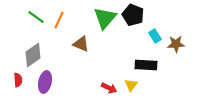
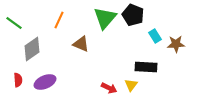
green line: moved 22 px left, 6 px down
gray diamond: moved 1 px left, 6 px up
black rectangle: moved 2 px down
purple ellipse: rotated 55 degrees clockwise
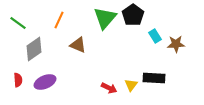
black pentagon: rotated 15 degrees clockwise
green line: moved 4 px right
brown triangle: moved 3 px left, 1 px down
gray diamond: moved 2 px right
black rectangle: moved 8 px right, 11 px down
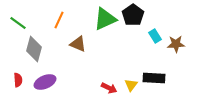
green triangle: moved 1 px down; rotated 25 degrees clockwise
brown triangle: moved 1 px up
gray diamond: rotated 40 degrees counterclockwise
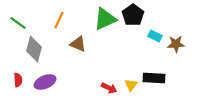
cyan rectangle: rotated 32 degrees counterclockwise
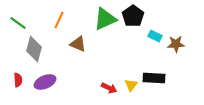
black pentagon: moved 1 px down
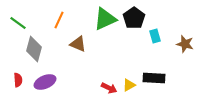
black pentagon: moved 1 px right, 2 px down
cyan rectangle: rotated 48 degrees clockwise
brown star: moved 9 px right; rotated 18 degrees clockwise
yellow triangle: moved 2 px left; rotated 24 degrees clockwise
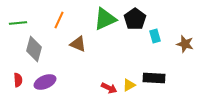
black pentagon: moved 1 px right, 1 px down
green line: rotated 42 degrees counterclockwise
